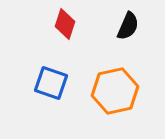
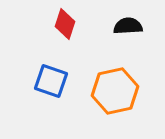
black semicircle: rotated 116 degrees counterclockwise
blue square: moved 2 px up
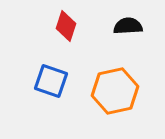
red diamond: moved 1 px right, 2 px down
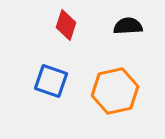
red diamond: moved 1 px up
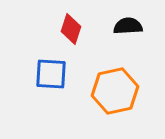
red diamond: moved 5 px right, 4 px down
blue square: moved 7 px up; rotated 16 degrees counterclockwise
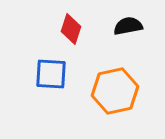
black semicircle: rotated 8 degrees counterclockwise
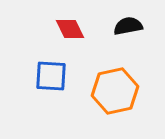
red diamond: moved 1 px left; rotated 44 degrees counterclockwise
blue square: moved 2 px down
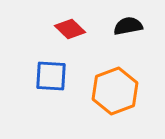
red diamond: rotated 20 degrees counterclockwise
orange hexagon: rotated 9 degrees counterclockwise
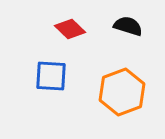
black semicircle: rotated 28 degrees clockwise
orange hexagon: moved 7 px right, 1 px down
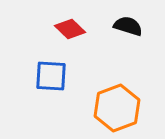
orange hexagon: moved 5 px left, 16 px down
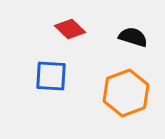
black semicircle: moved 5 px right, 11 px down
orange hexagon: moved 9 px right, 15 px up
